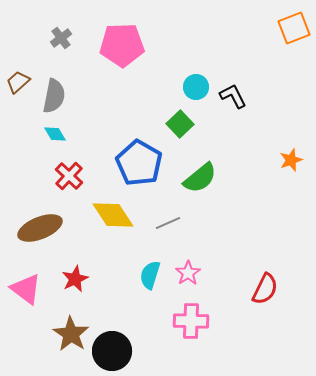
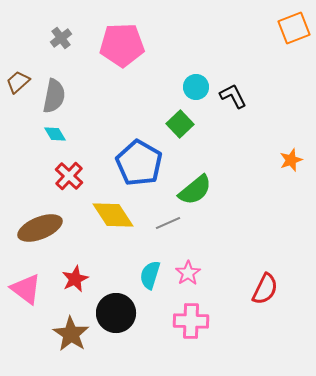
green semicircle: moved 5 px left, 12 px down
black circle: moved 4 px right, 38 px up
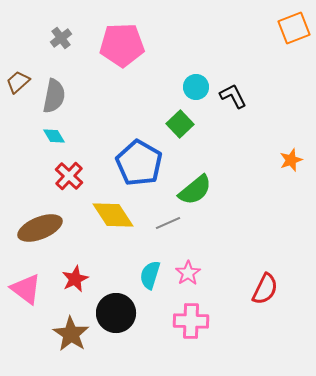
cyan diamond: moved 1 px left, 2 px down
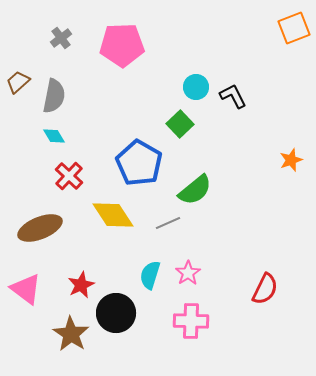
red star: moved 6 px right, 6 px down
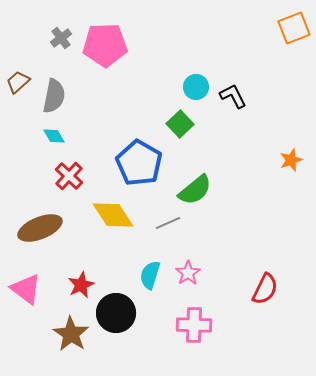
pink pentagon: moved 17 px left
pink cross: moved 3 px right, 4 px down
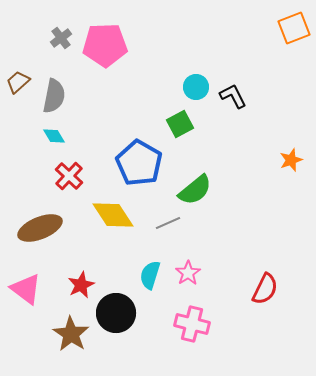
green square: rotated 16 degrees clockwise
pink cross: moved 2 px left, 1 px up; rotated 12 degrees clockwise
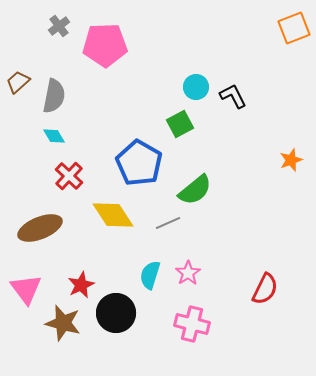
gray cross: moved 2 px left, 12 px up
pink triangle: rotated 16 degrees clockwise
brown star: moved 8 px left, 11 px up; rotated 18 degrees counterclockwise
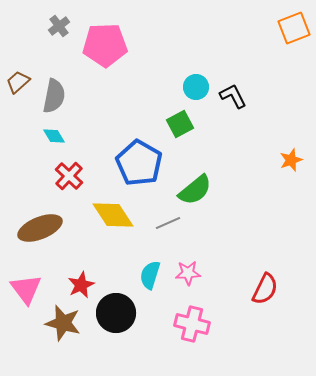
pink star: rotated 30 degrees clockwise
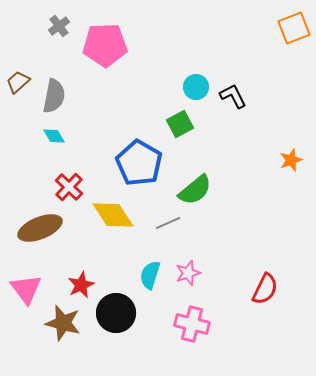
red cross: moved 11 px down
pink star: rotated 15 degrees counterclockwise
